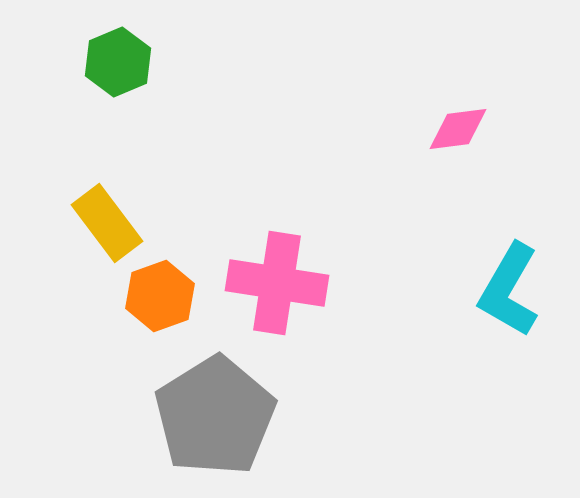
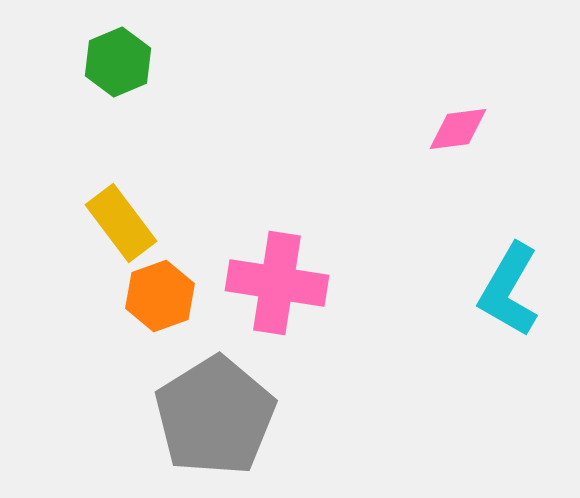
yellow rectangle: moved 14 px right
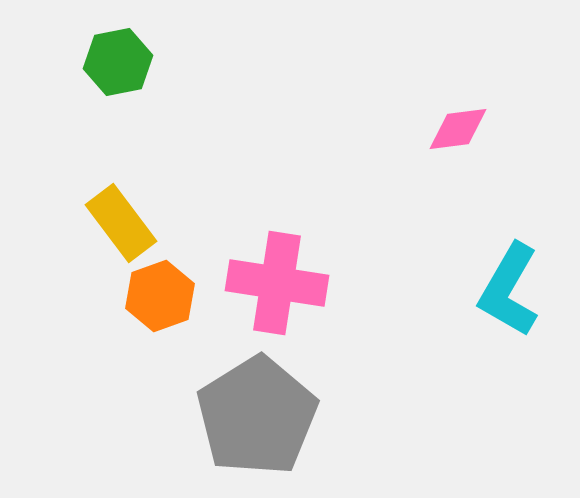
green hexagon: rotated 12 degrees clockwise
gray pentagon: moved 42 px right
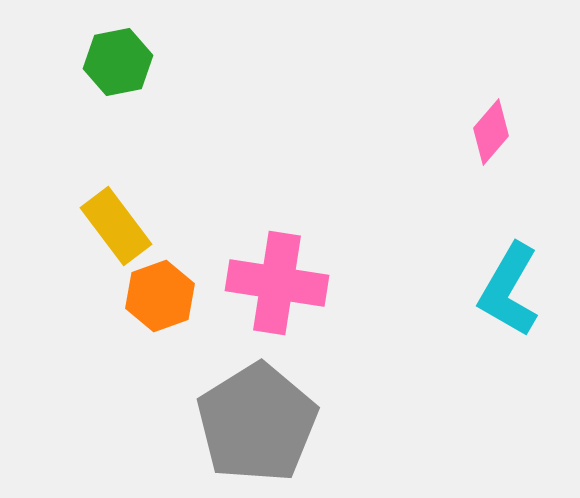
pink diamond: moved 33 px right, 3 px down; rotated 42 degrees counterclockwise
yellow rectangle: moved 5 px left, 3 px down
gray pentagon: moved 7 px down
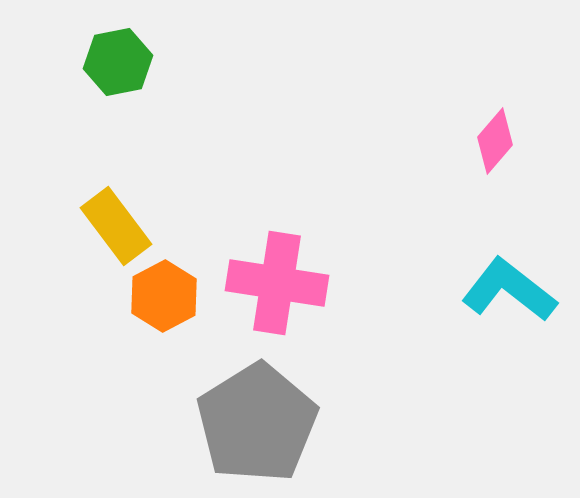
pink diamond: moved 4 px right, 9 px down
cyan L-shape: rotated 98 degrees clockwise
orange hexagon: moved 4 px right; rotated 8 degrees counterclockwise
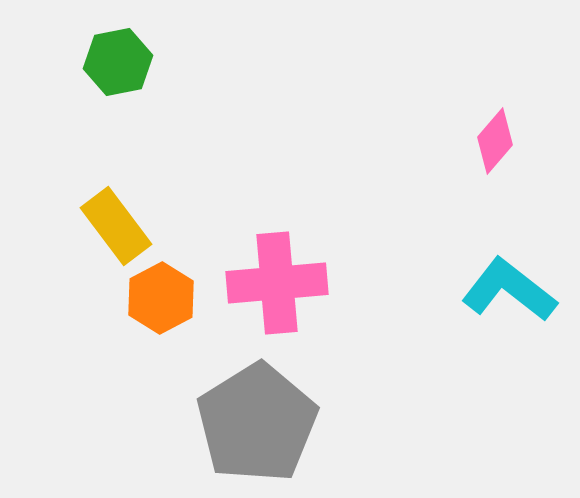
pink cross: rotated 14 degrees counterclockwise
orange hexagon: moved 3 px left, 2 px down
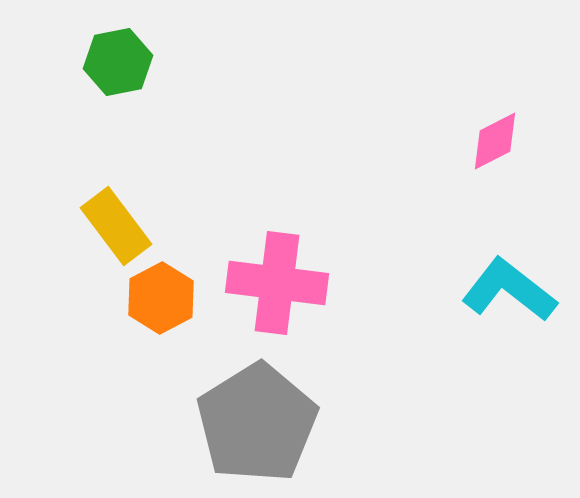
pink diamond: rotated 22 degrees clockwise
pink cross: rotated 12 degrees clockwise
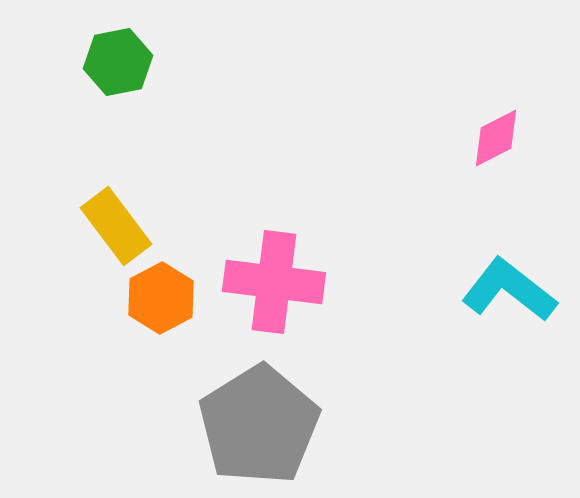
pink diamond: moved 1 px right, 3 px up
pink cross: moved 3 px left, 1 px up
gray pentagon: moved 2 px right, 2 px down
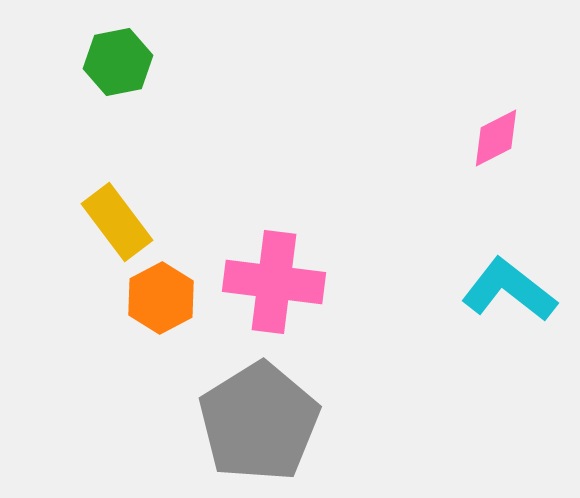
yellow rectangle: moved 1 px right, 4 px up
gray pentagon: moved 3 px up
